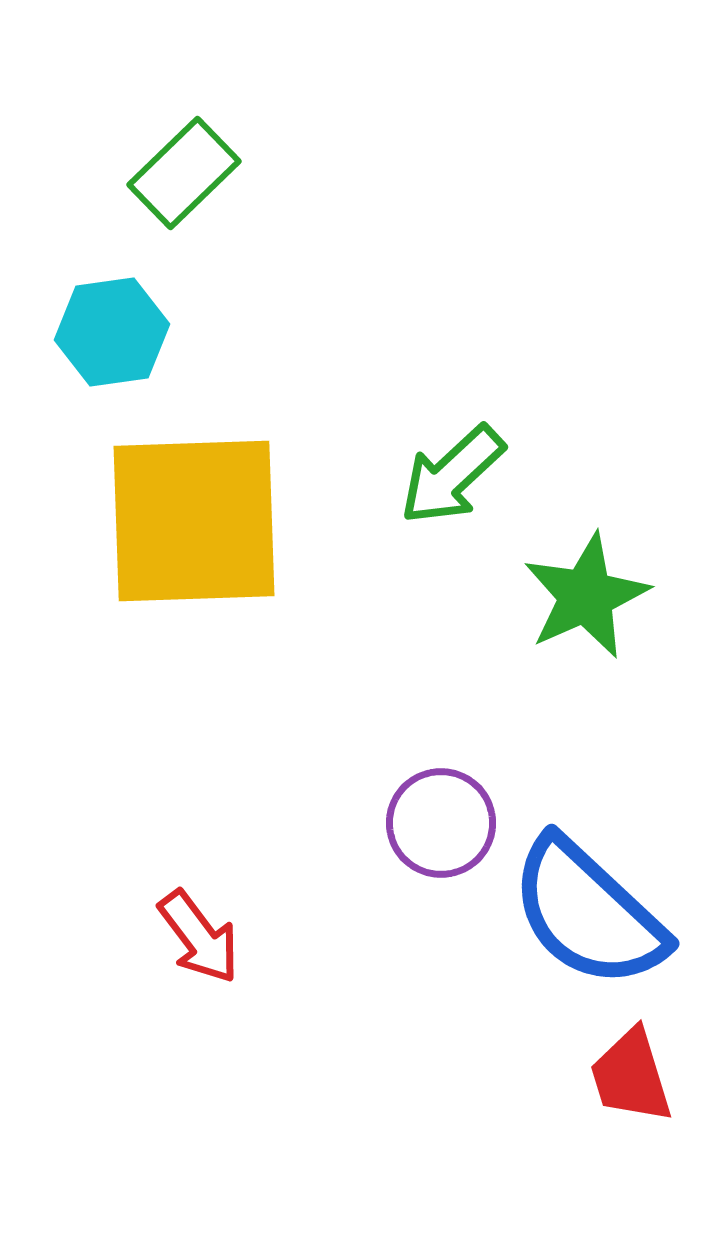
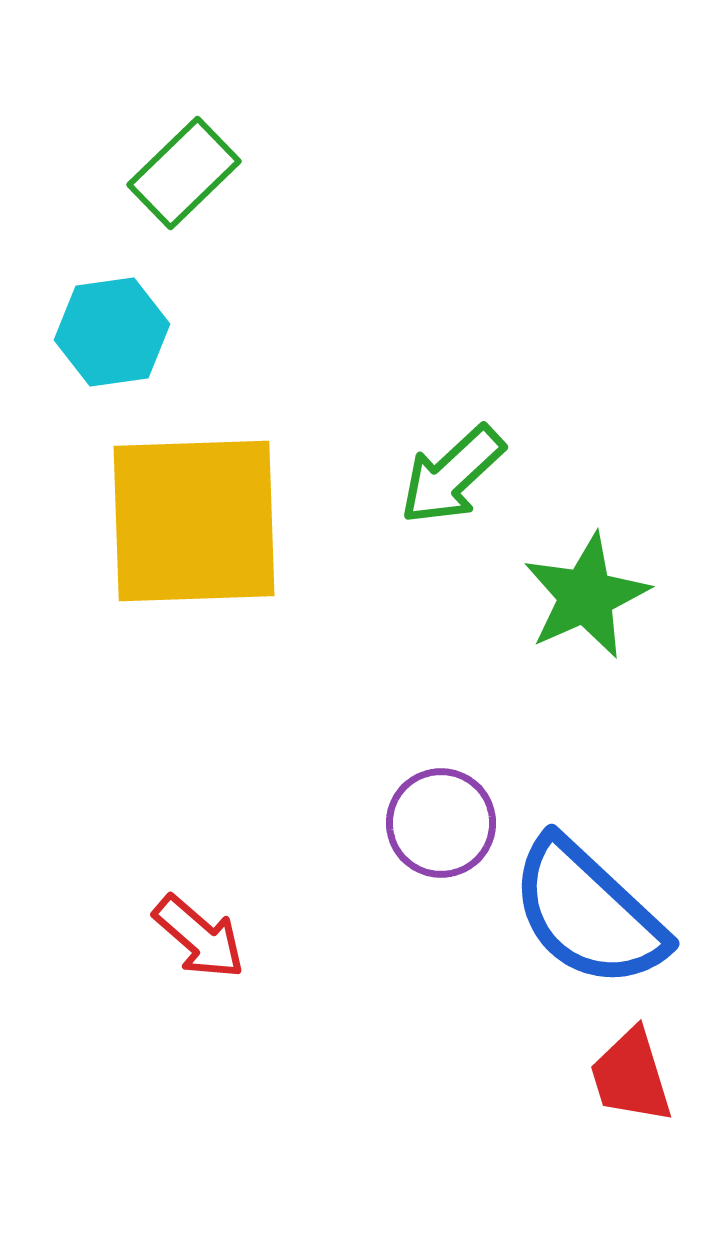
red arrow: rotated 12 degrees counterclockwise
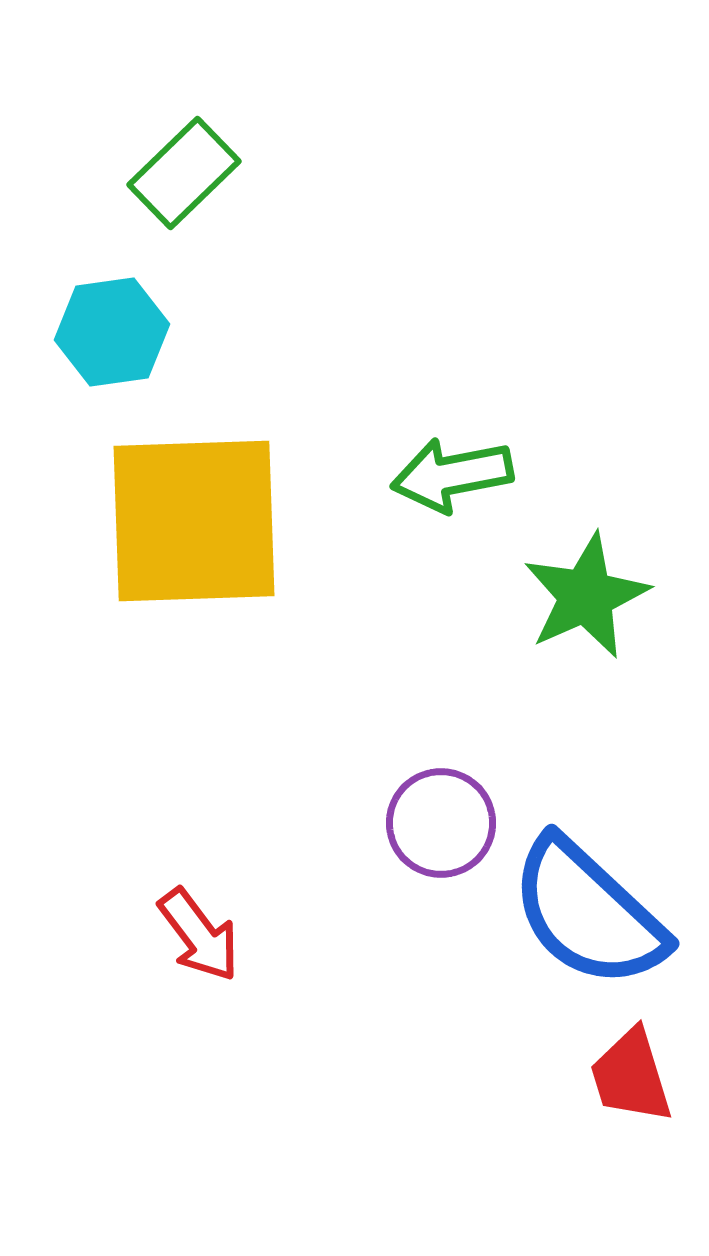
green arrow: rotated 32 degrees clockwise
red arrow: moved 2 px up; rotated 12 degrees clockwise
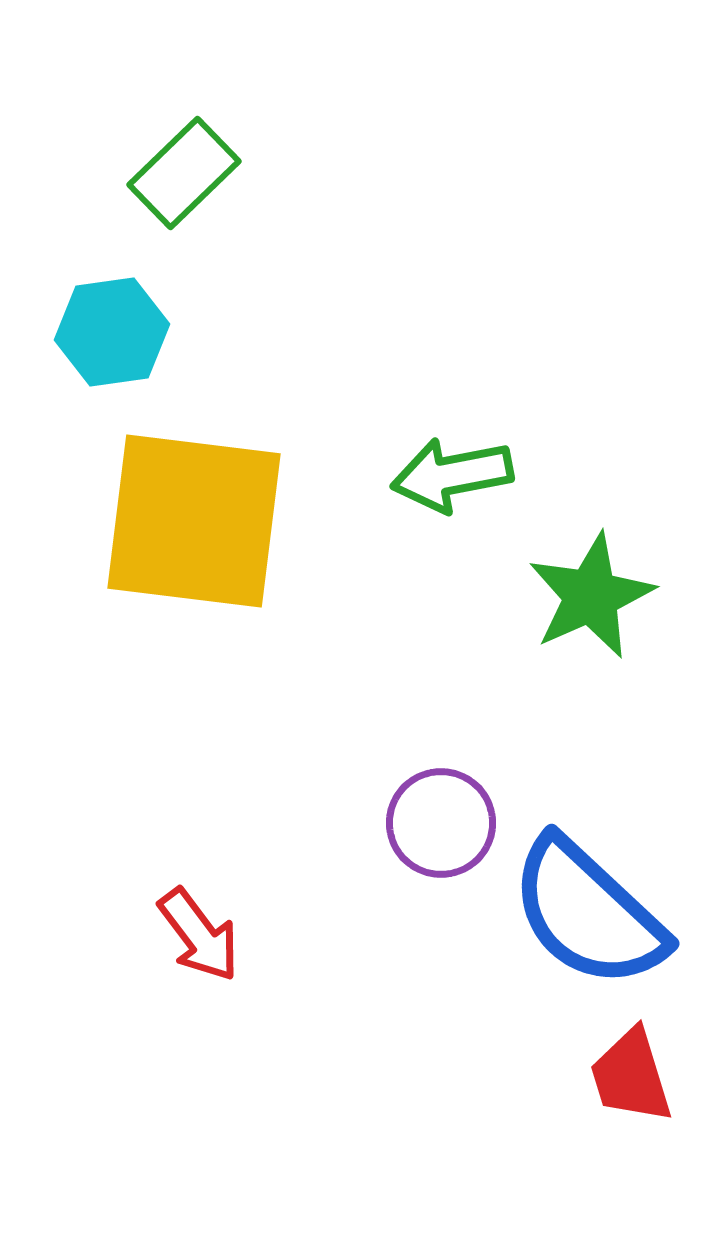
yellow square: rotated 9 degrees clockwise
green star: moved 5 px right
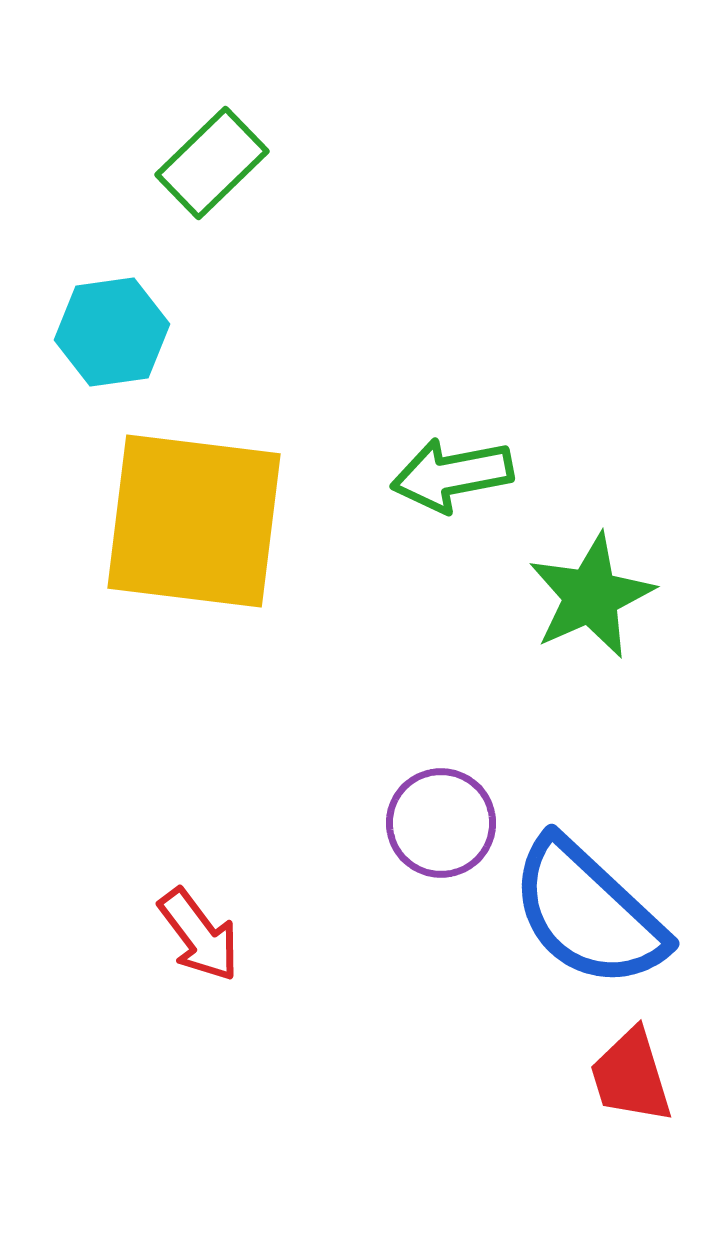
green rectangle: moved 28 px right, 10 px up
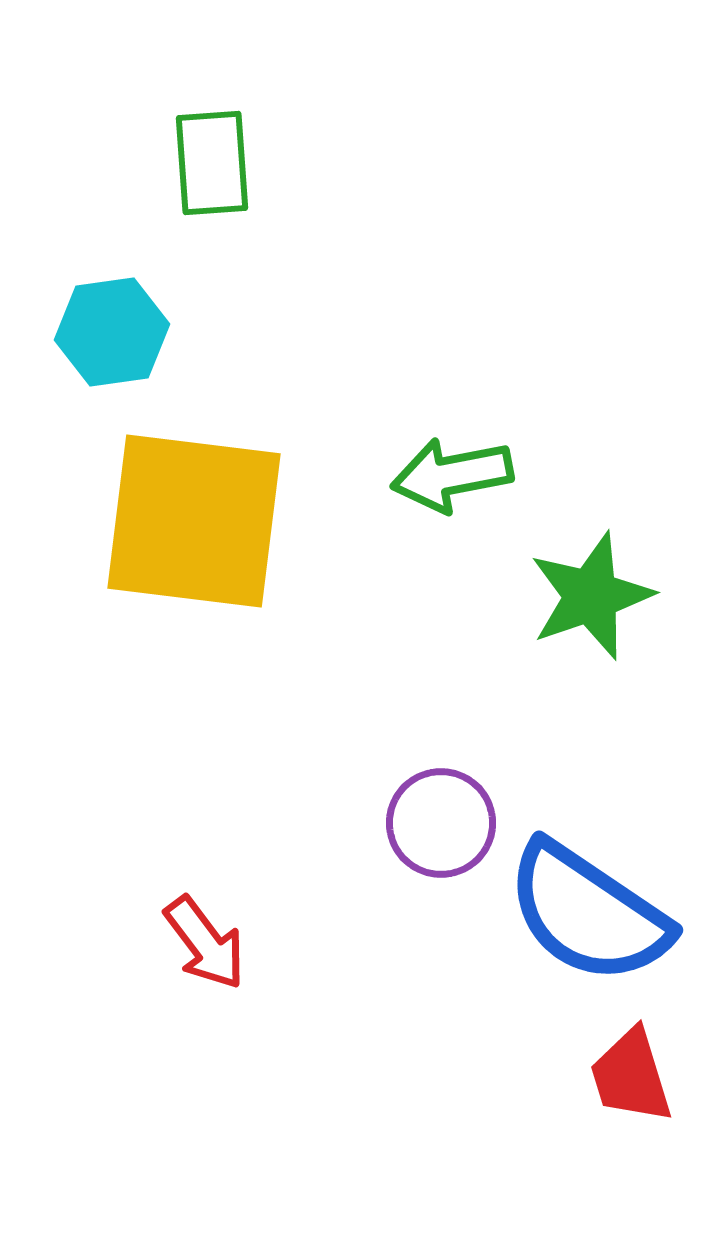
green rectangle: rotated 50 degrees counterclockwise
green star: rotated 5 degrees clockwise
blue semicircle: rotated 9 degrees counterclockwise
red arrow: moved 6 px right, 8 px down
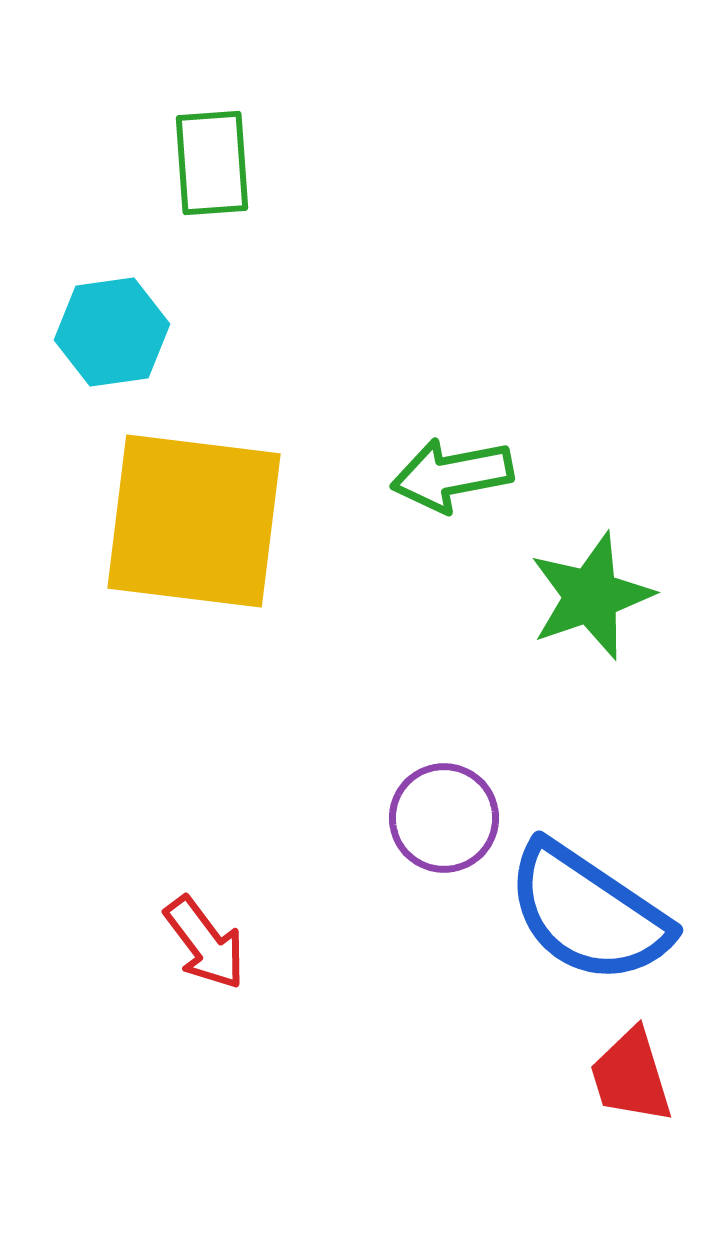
purple circle: moved 3 px right, 5 px up
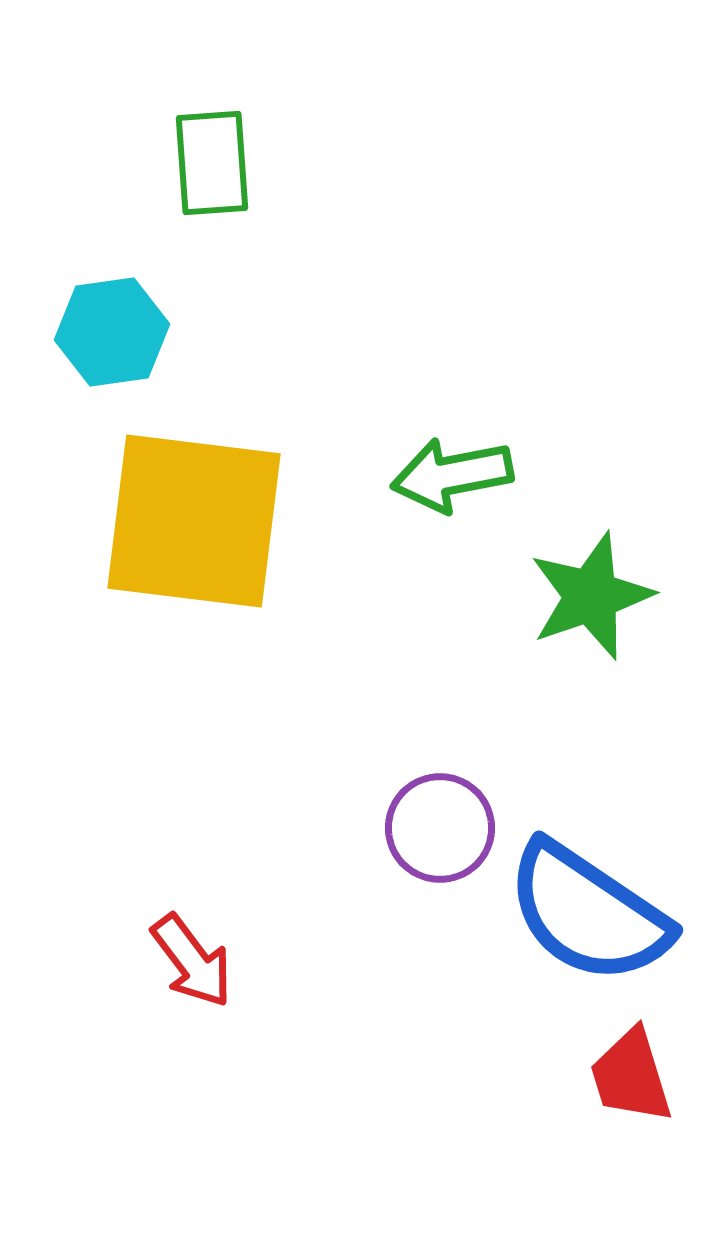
purple circle: moved 4 px left, 10 px down
red arrow: moved 13 px left, 18 px down
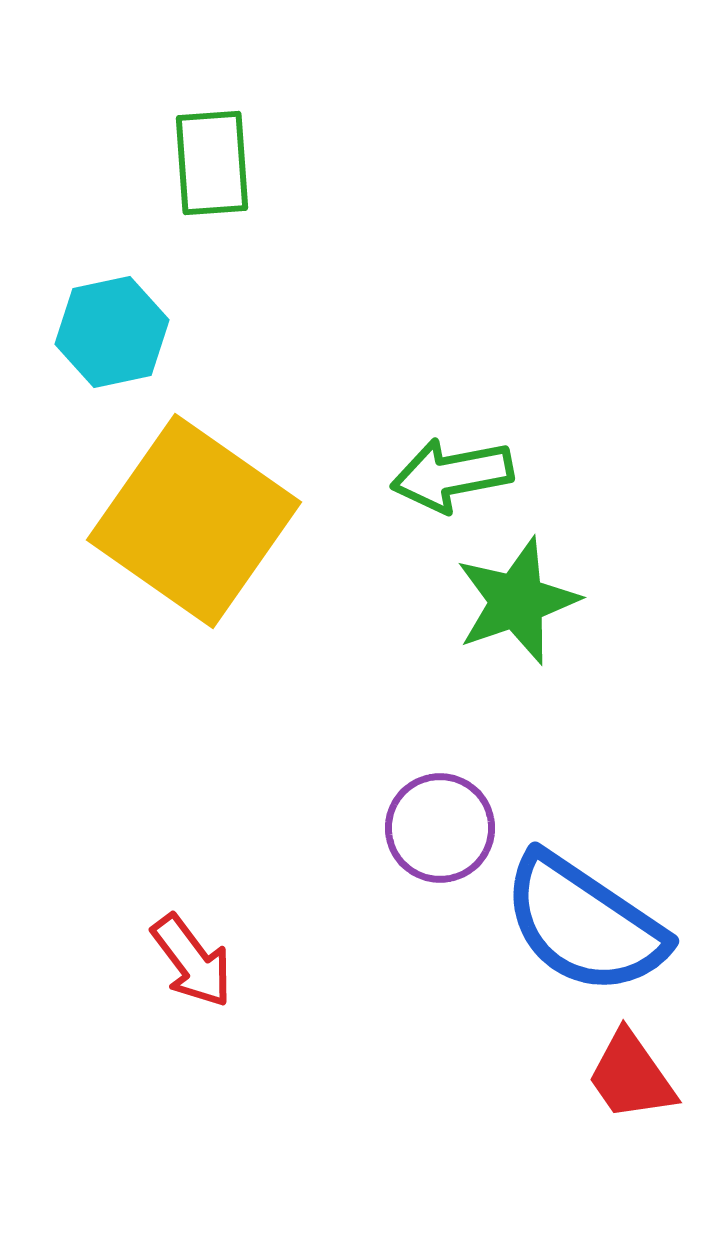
cyan hexagon: rotated 4 degrees counterclockwise
yellow square: rotated 28 degrees clockwise
green star: moved 74 px left, 5 px down
blue semicircle: moved 4 px left, 11 px down
red trapezoid: rotated 18 degrees counterclockwise
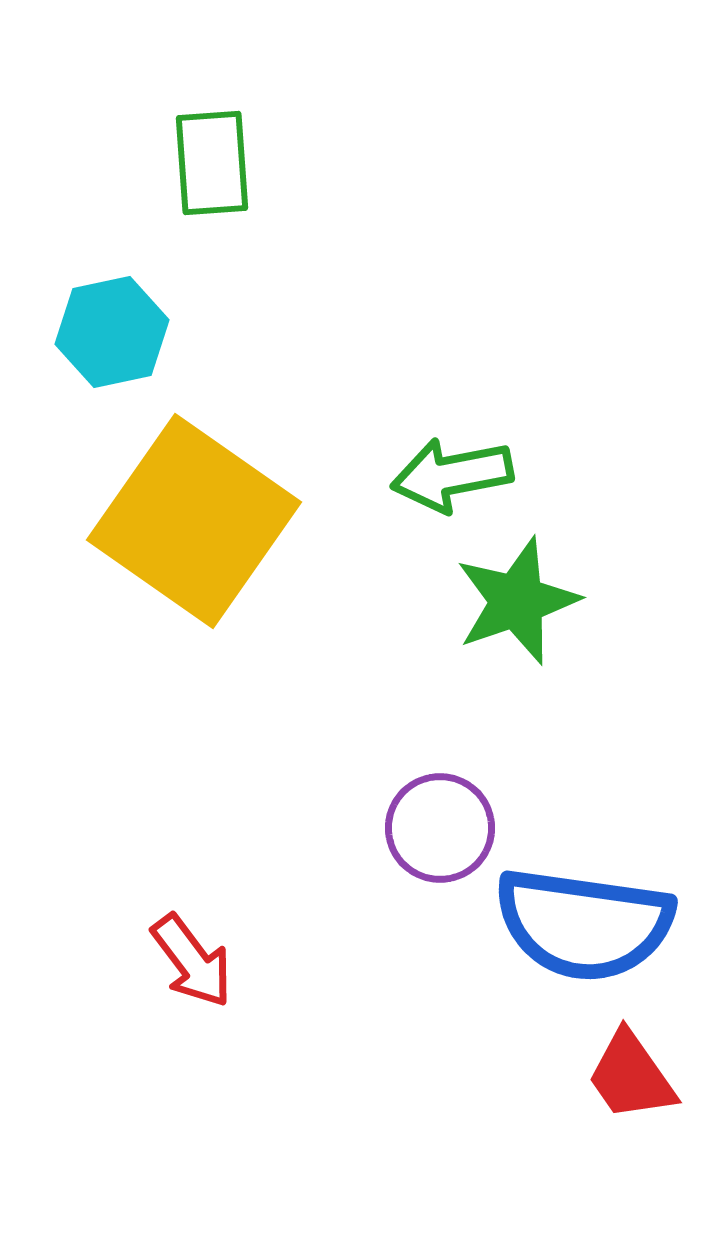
blue semicircle: rotated 26 degrees counterclockwise
